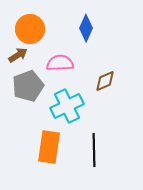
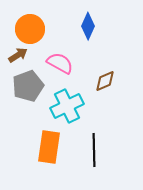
blue diamond: moved 2 px right, 2 px up
pink semicircle: rotated 32 degrees clockwise
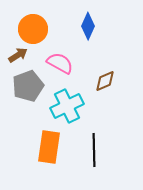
orange circle: moved 3 px right
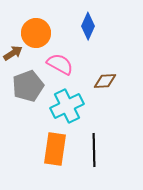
orange circle: moved 3 px right, 4 px down
brown arrow: moved 5 px left, 2 px up
pink semicircle: moved 1 px down
brown diamond: rotated 20 degrees clockwise
orange rectangle: moved 6 px right, 2 px down
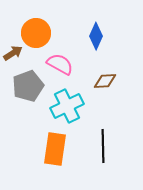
blue diamond: moved 8 px right, 10 px down
black line: moved 9 px right, 4 px up
